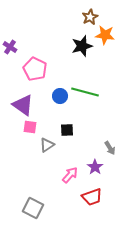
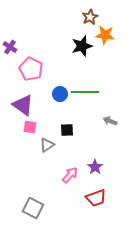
pink pentagon: moved 4 px left
green line: rotated 16 degrees counterclockwise
blue circle: moved 2 px up
gray arrow: moved 27 px up; rotated 144 degrees clockwise
red trapezoid: moved 4 px right, 1 px down
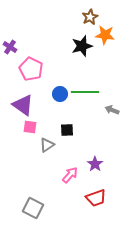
gray arrow: moved 2 px right, 11 px up
purple star: moved 3 px up
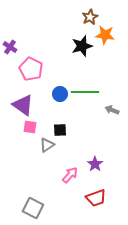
black square: moved 7 px left
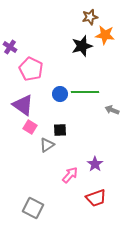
brown star: rotated 14 degrees clockwise
pink square: rotated 24 degrees clockwise
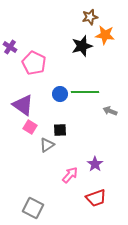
pink pentagon: moved 3 px right, 6 px up
gray arrow: moved 2 px left, 1 px down
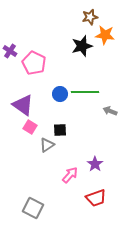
purple cross: moved 4 px down
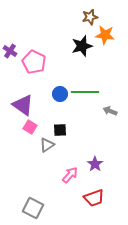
pink pentagon: moved 1 px up
red trapezoid: moved 2 px left
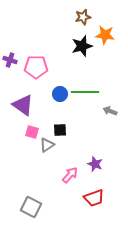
brown star: moved 7 px left
purple cross: moved 9 px down; rotated 16 degrees counterclockwise
pink pentagon: moved 2 px right, 5 px down; rotated 25 degrees counterclockwise
pink square: moved 2 px right, 5 px down; rotated 16 degrees counterclockwise
purple star: rotated 14 degrees counterclockwise
gray square: moved 2 px left, 1 px up
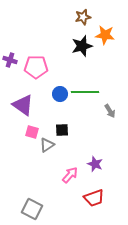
gray arrow: rotated 144 degrees counterclockwise
black square: moved 2 px right
gray square: moved 1 px right, 2 px down
